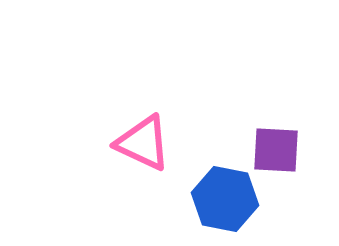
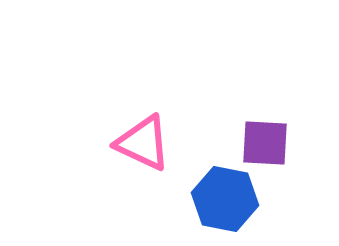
purple square: moved 11 px left, 7 px up
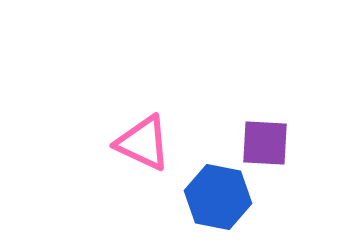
blue hexagon: moved 7 px left, 2 px up
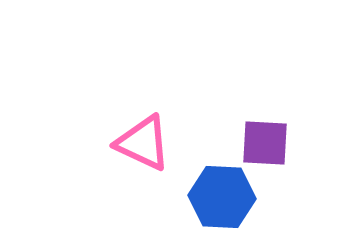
blue hexagon: moved 4 px right; rotated 8 degrees counterclockwise
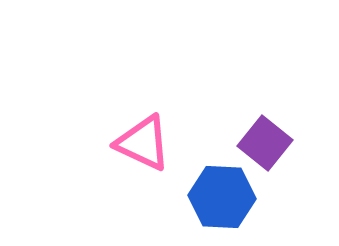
purple square: rotated 36 degrees clockwise
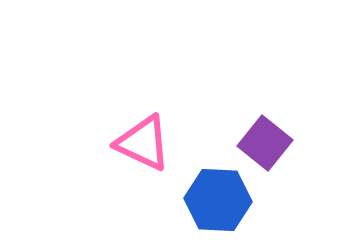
blue hexagon: moved 4 px left, 3 px down
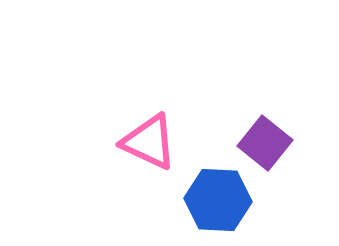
pink triangle: moved 6 px right, 1 px up
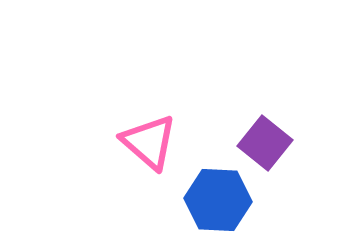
pink triangle: rotated 16 degrees clockwise
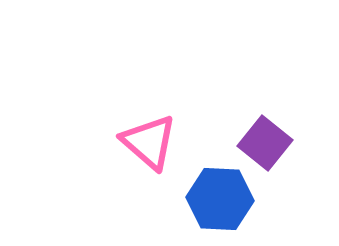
blue hexagon: moved 2 px right, 1 px up
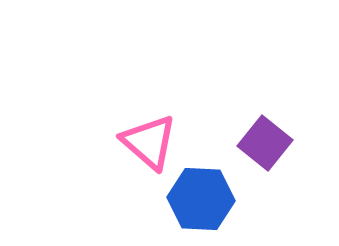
blue hexagon: moved 19 px left
